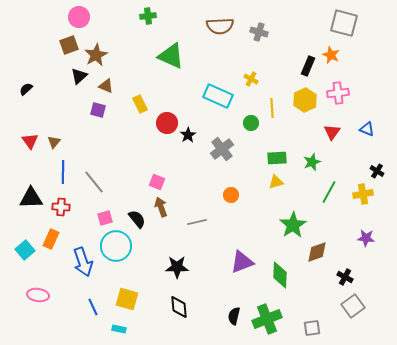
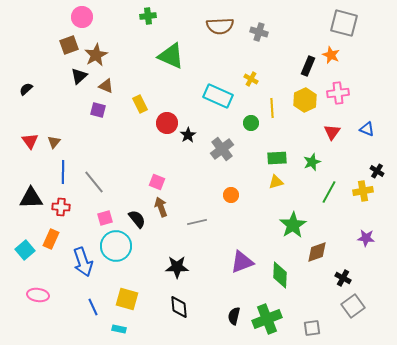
pink circle at (79, 17): moved 3 px right
yellow cross at (363, 194): moved 3 px up
black cross at (345, 277): moved 2 px left, 1 px down
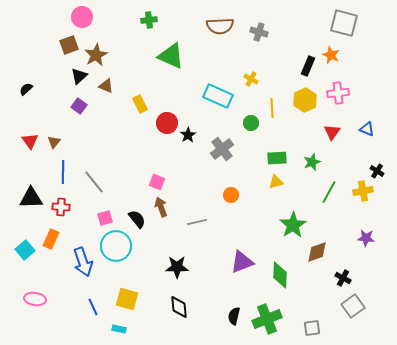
green cross at (148, 16): moved 1 px right, 4 px down
purple square at (98, 110): moved 19 px left, 4 px up; rotated 21 degrees clockwise
pink ellipse at (38, 295): moved 3 px left, 4 px down
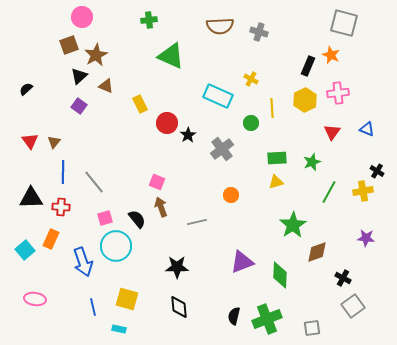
blue line at (93, 307): rotated 12 degrees clockwise
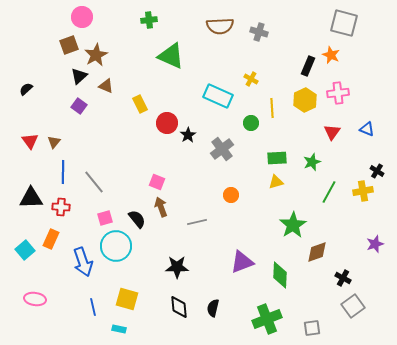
purple star at (366, 238): moved 9 px right, 6 px down; rotated 24 degrees counterclockwise
black semicircle at (234, 316): moved 21 px left, 8 px up
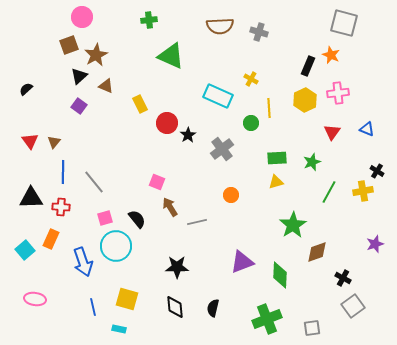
yellow line at (272, 108): moved 3 px left
brown arrow at (161, 207): moved 9 px right; rotated 12 degrees counterclockwise
black diamond at (179, 307): moved 4 px left
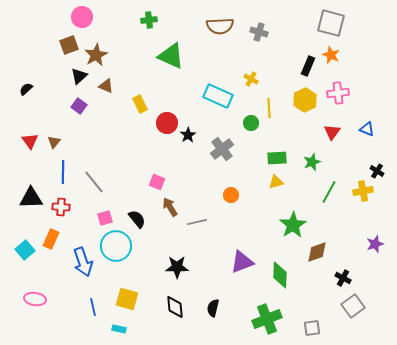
gray square at (344, 23): moved 13 px left
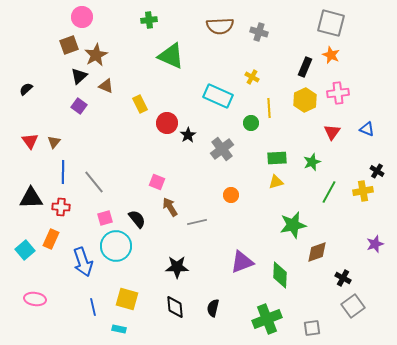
black rectangle at (308, 66): moved 3 px left, 1 px down
yellow cross at (251, 79): moved 1 px right, 2 px up
green star at (293, 225): rotated 20 degrees clockwise
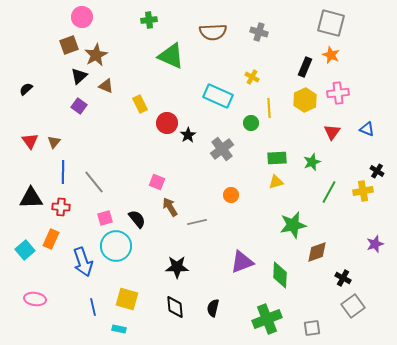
brown semicircle at (220, 26): moved 7 px left, 6 px down
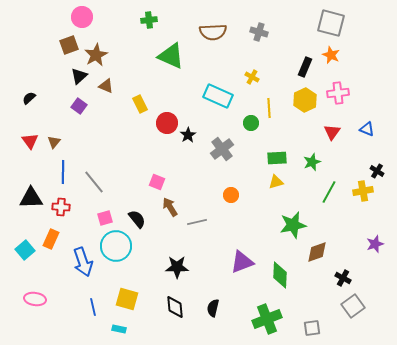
black semicircle at (26, 89): moved 3 px right, 9 px down
